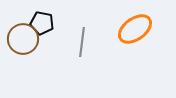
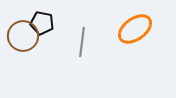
brown circle: moved 3 px up
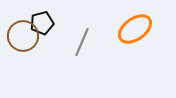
black pentagon: rotated 25 degrees counterclockwise
gray line: rotated 16 degrees clockwise
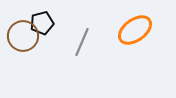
orange ellipse: moved 1 px down
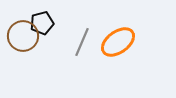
orange ellipse: moved 17 px left, 12 px down
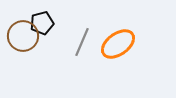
orange ellipse: moved 2 px down
